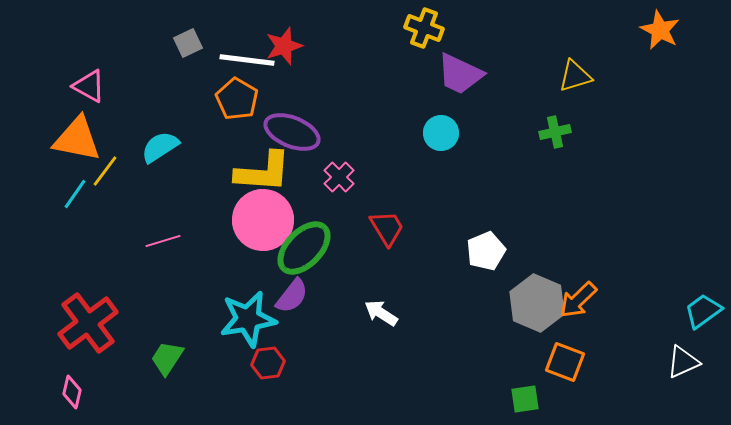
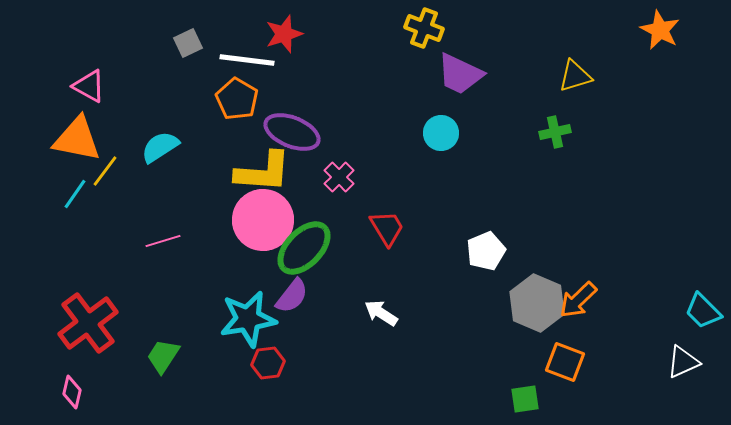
red star: moved 12 px up
cyan trapezoid: rotated 99 degrees counterclockwise
green trapezoid: moved 4 px left, 2 px up
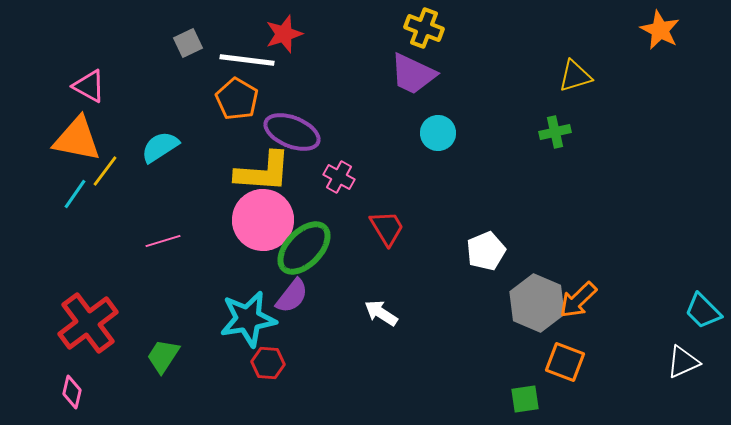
purple trapezoid: moved 47 px left
cyan circle: moved 3 px left
pink cross: rotated 16 degrees counterclockwise
red hexagon: rotated 12 degrees clockwise
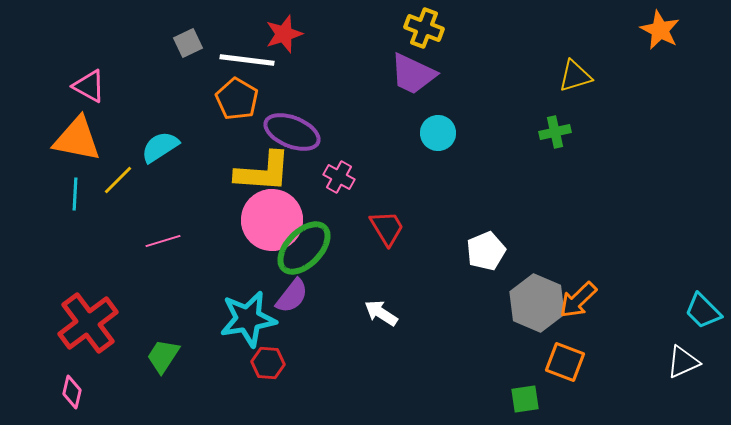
yellow line: moved 13 px right, 9 px down; rotated 8 degrees clockwise
cyan line: rotated 32 degrees counterclockwise
pink circle: moved 9 px right
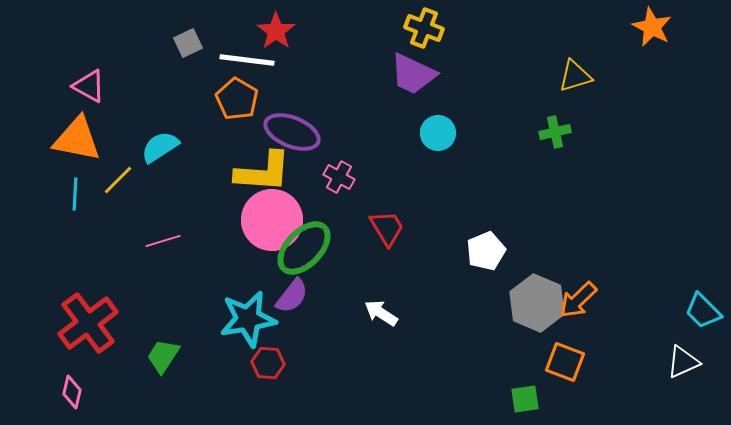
orange star: moved 8 px left, 3 px up
red star: moved 8 px left, 3 px up; rotated 18 degrees counterclockwise
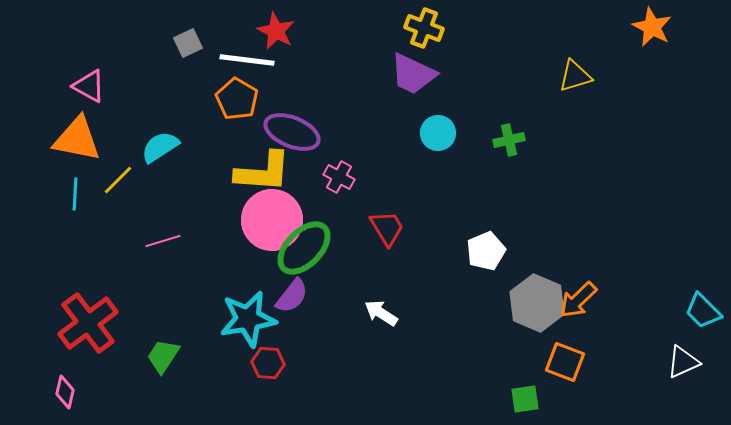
red star: rotated 9 degrees counterclockwise
green cross: moved 46 px left, 8 px down
pink diamond: moved 7 px left
